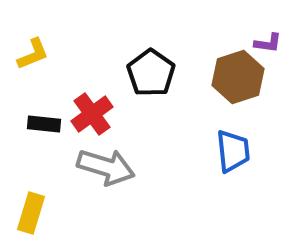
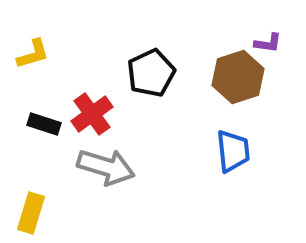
yellow L-shape: rotated 6 degrees clockwise
black pentagon: rotated 12 degrees clockwise
black rectangle: rotated 12 degrees clockwise
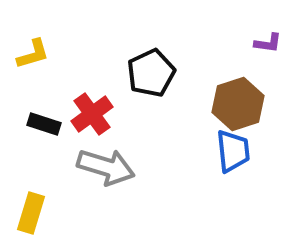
brown hexagon: moved 27 px down
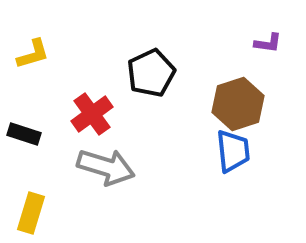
black rectangle: moved 20 px left, 10 px down
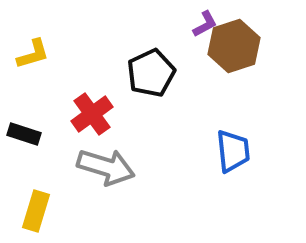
purple L-shape: moved 63 px left, 19 px up; rotated 36 degrees counterclockwise
brown hexagon: moved 4 px left, 58 px up
yellow rectangle: moved 5 px right, 2 px up
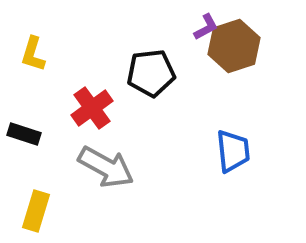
purple L-shape: moved 1 px right, 3 px down
yellow L-shape: rotated 123 degrees clockwise
black pentagon: rotated 18 degrees clockwise
red cross: moved 6 px up
gray arrow: rotated 12 degrees clockwise
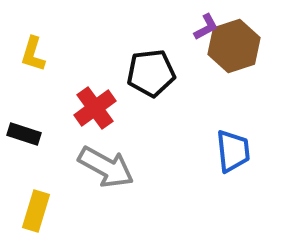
red cross: moved 3 px right
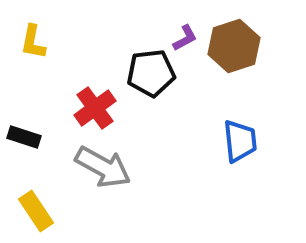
purple L-shape: moved 21 px left, 11 px down
yellow L-shape: moved 12 px up; rotated 6 degrees counterclockwise
black rectangle: moved 3 px down
blue trapezoid: moved 7 px right, 10 px up
gray arrow: moved 3 px left
yellow rectangle: rotated 51 degrees counterclockwise
